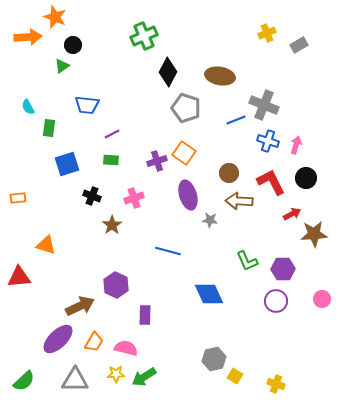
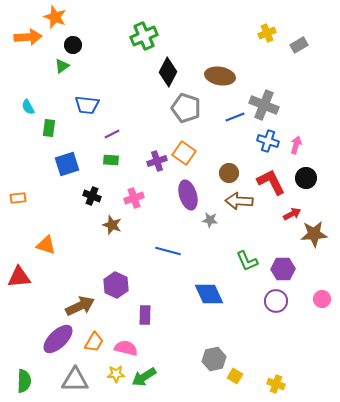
blue line at (236, 120): moved 1 px left, 3 px up
brown star at (112, 225): rotated 18 degrees counterclockwise
green semicircle at (24, 381): rotated 45 degrees counterclockwise
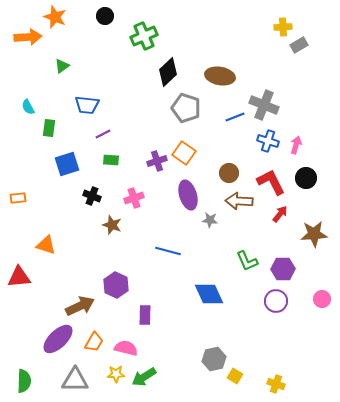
yellow cross at (267, 33): moved 16 px right, 6 px up; rotated 18 degrees clockwise
black circle at (73, 45): moved 32 px right, 29 px up
black diamond at (168, 72): rotated 20 degrees clockwise
purple line at (112, 134): moved 9 px left
red arrow at (292, 214): moved 12 px left; rotated 24 degrees counterclockwise
